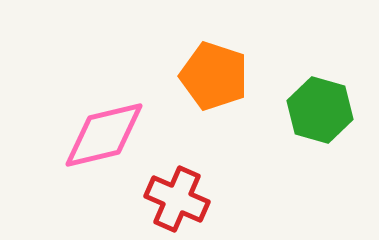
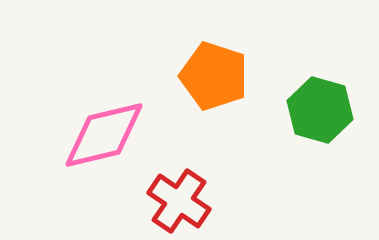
red cross: moved 2 px right, 2 px down; rotated 10 degrees clockwise
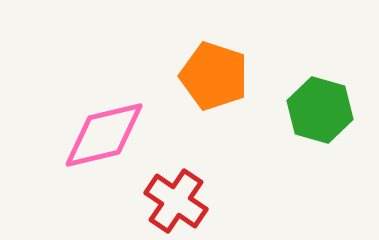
red cross: moved 3 px left
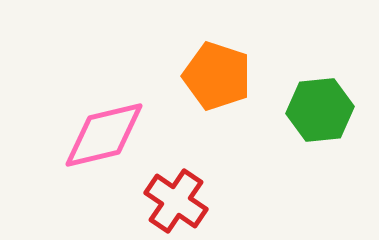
orange pentagon: moved 3 px right
green hexagon: rotated 22 degrees counterclockwise
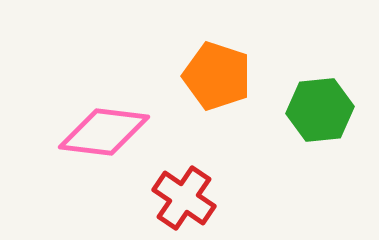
pink diamond: moved 3 px up; rotated 20 degrees clockwise
red cross: moved 8 px right, 3 px up
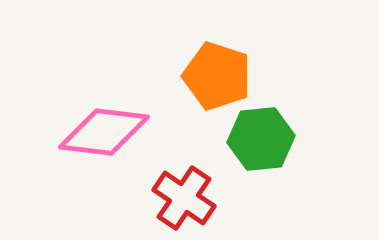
green hexagon: moved 59 px left, 29 px down
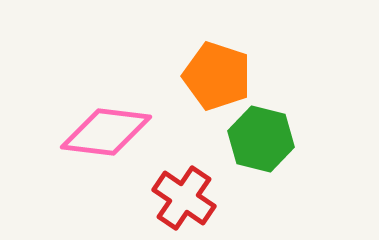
pink diamond: moved 2 px right
green hexagon: rotated 20 degrees clockwise
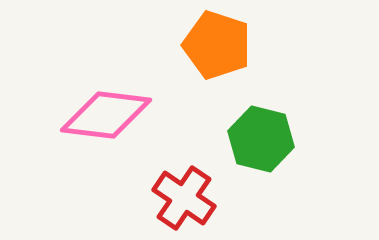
orange pentagon: moved 31 px up
pink diamond: moved 17 px up
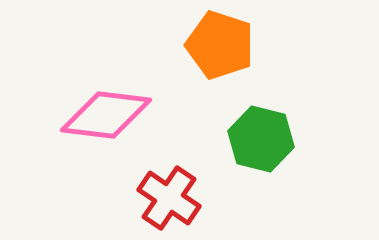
orange pentagon: moved 3 px right
red cross: moved 15 px left
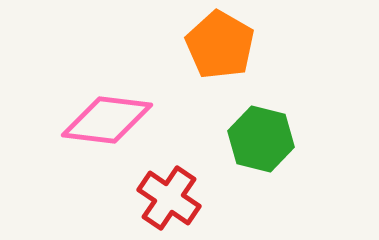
orange pentagon: rotated 12 degrees clockwise
pink diamond: moved 1 px right, 5 px down
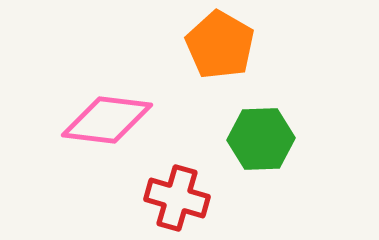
green hexagon: rotated 16 degrees counterclockwise
red cross: moved 8 px right; rotated 18 degrees counterclockwise
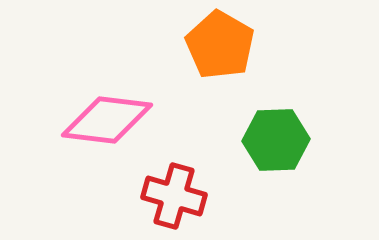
green hexagon: moved 15 px right, 1 px down
red cross: moved 3 px left, 2 px up
